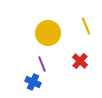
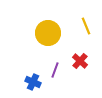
purple line: moved 13 px right, 6 px down; rotated 42 degrees clockwise
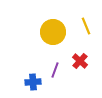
yellow circle: moved 5 px right, 1 px up
blue cross: rotated 28 degrees counterclockwise
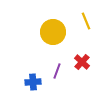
yellow line: moved 5 px up
red cross: moved 2 px right, 1 px down
purple line: moved 2 px right, 1 px down
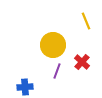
yellow circle: moved 13 px down
blue cross: moved 8 px left, 5 px down
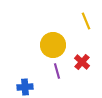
purple line: rotated 35 degrees counterclockwise
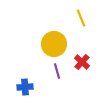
yellow line: moved 5 px left, 3 px up
yellow circle: moved 1 px right, 1 px up
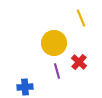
yellow circle: moved 1 px up
red cross: moved 3 px left
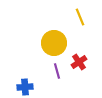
yellow line: moved 1 px left, 1 px up
red cross: rotated 14 degrees clockwise
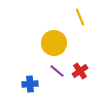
red cross: moved 1 px right, 9 px down
purple line: rotated 35 degrees counterclockwise
blue cross: moved 5 px right, 3 px up
